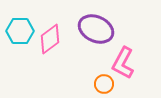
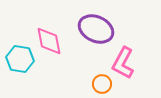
cyan hexagon: moved 28 px down; rotated 8 degrees clockwise
pink diamond: moved 1 px left, 2 px down; rotated 64 degrees counterclockwise
orange circle: moved 2 px left
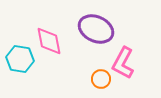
orange circle: moved 1 px left, 5 px up
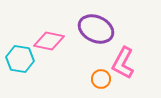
pink diamond: rotated 68 degrees counterclockwise
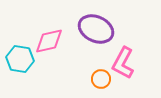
pink diamond: rotated 24 degrees counterclockwise
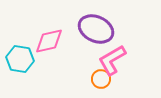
pink L-shape: moved 11 px left, 3 px up; rotated 32 degrees clockwise
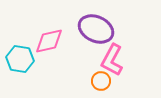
pink L-shape: rotated 32 degrees counterclockwise
orange circle: moved 2 px down
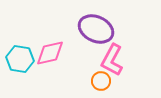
pink diamond: moved 1 px right, 12 px down
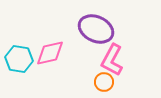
cyan hexagon: moved 1 px left
orange circle: moved 3 px right, 1 px down
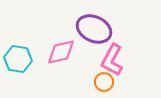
purple ellipse: moved 2 px left
pink diamond: moved 11 px right, 1 px up
cyan hexagon: moved 1 px left
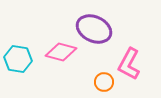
pink diamond: rotated 28 degrees clockwise
pink L-shape: moved 17 px right, 4 px down
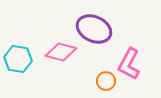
orange circle: moved 2 px right, 1 px up
